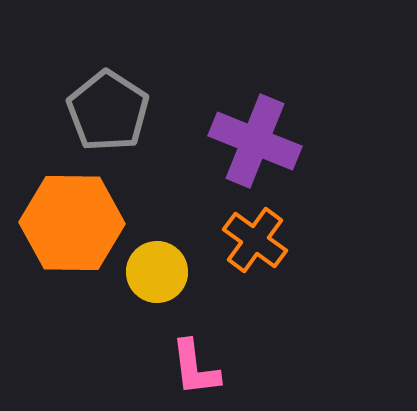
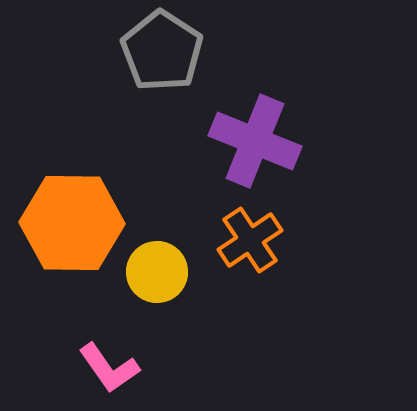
gray pentagon: moved 54 px right, 60 px up
orange cross: moved 5 px left; rotated 20 degrees clockwise
pink L-shape: moved 86 px left; rotated 28 degrees counterclockwise
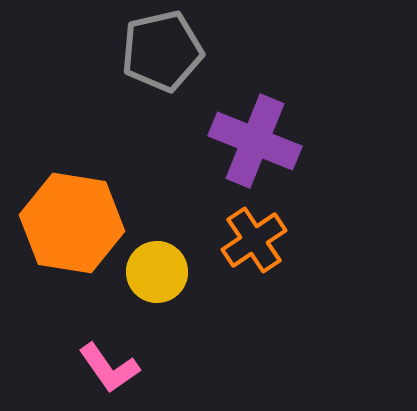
gray pentagon: rotated 26 degrees clockwise
orange hexagon: rotated 8 degrees clockwise
orange cross: moved 4 px right
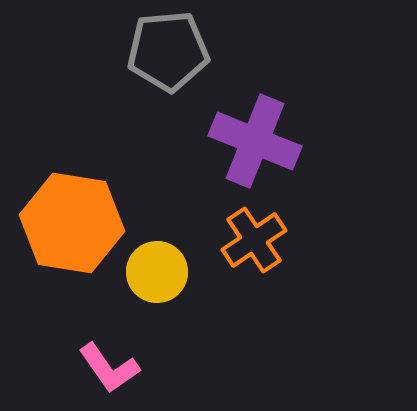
gray pentagon: moved 6 px right; rotated 8 degrees clockwise
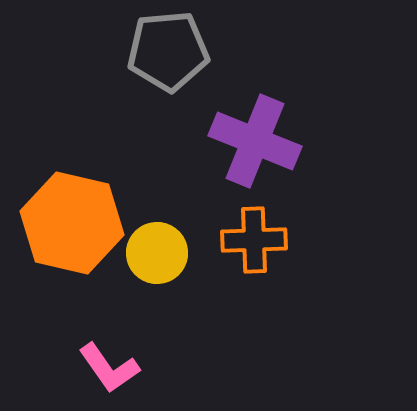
orange hexagon: rotated 4 degrees clockwise
orange cross: rotated 32 degrees clockwise
yellow circle: moved 19 px up
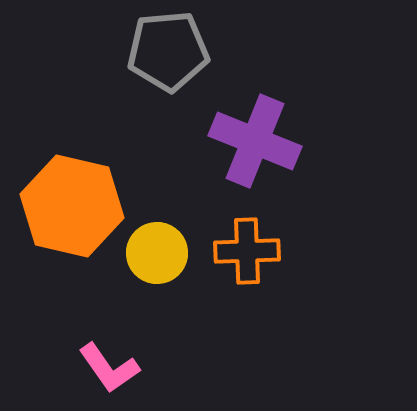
orange hexagon: moved 17 px up
orange cross: moved 7 px left, 11 px down
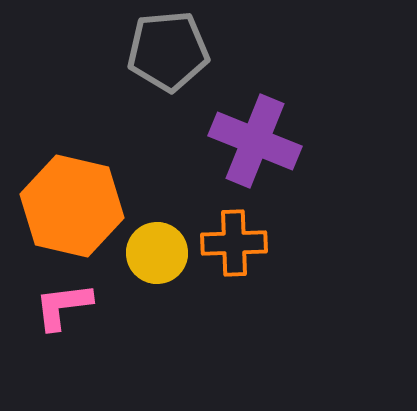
orange cross: moved 13 px left, 8 px up
pink L-shape: moved 46 px left, 62 px up; rotated 118 degrees clockwise
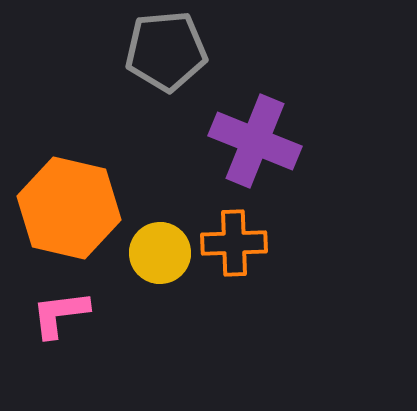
gray pentagon: moved 2 px left
orange hexagon: moved 3 px left, 2 px down
yellow circle: moved 3 px right
pink L-shape: moved 3 px left, 8 px down
